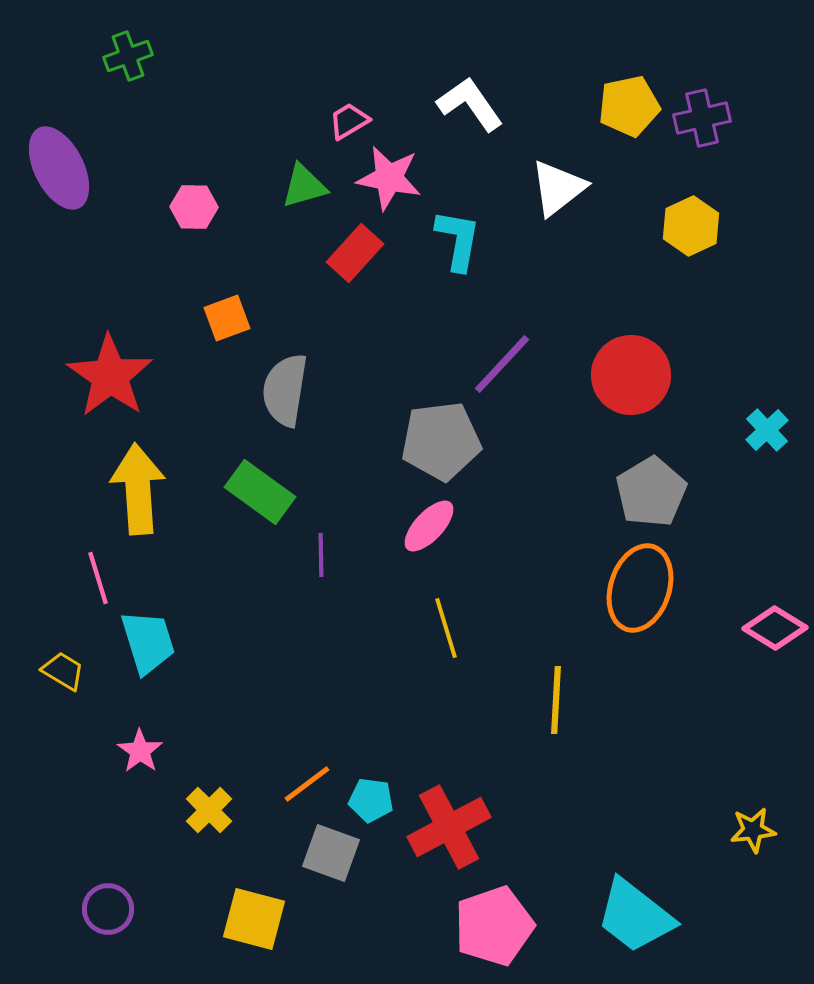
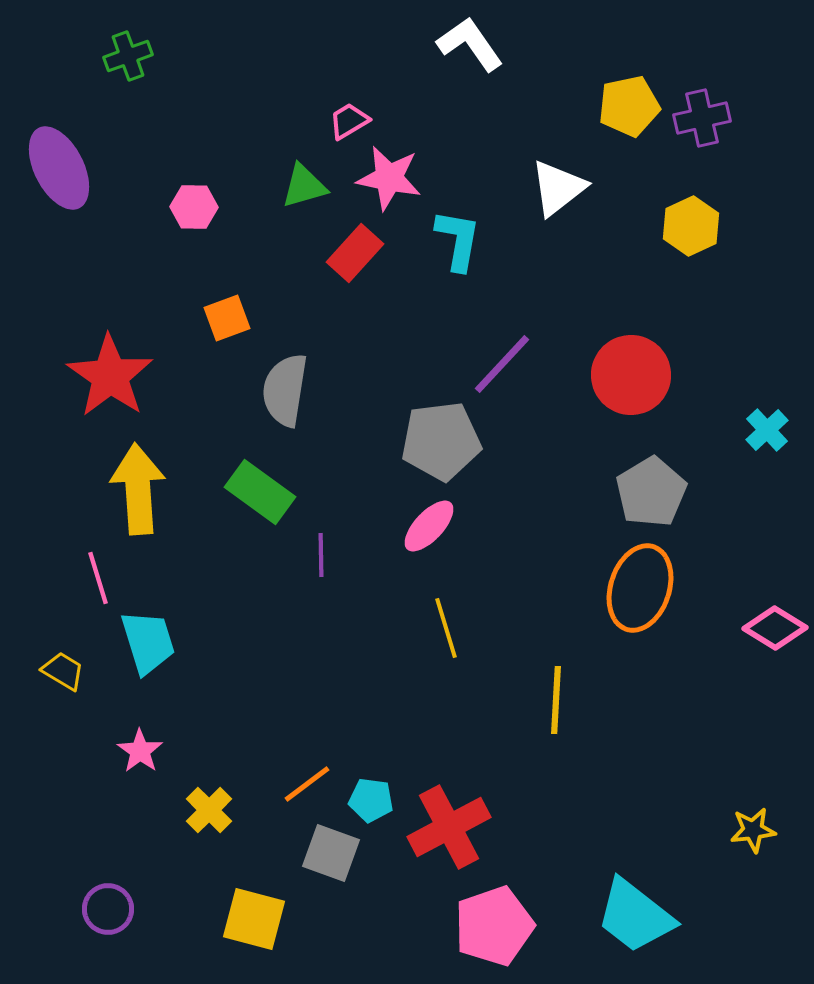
white L-shape at (470, 104): moved 60 px up
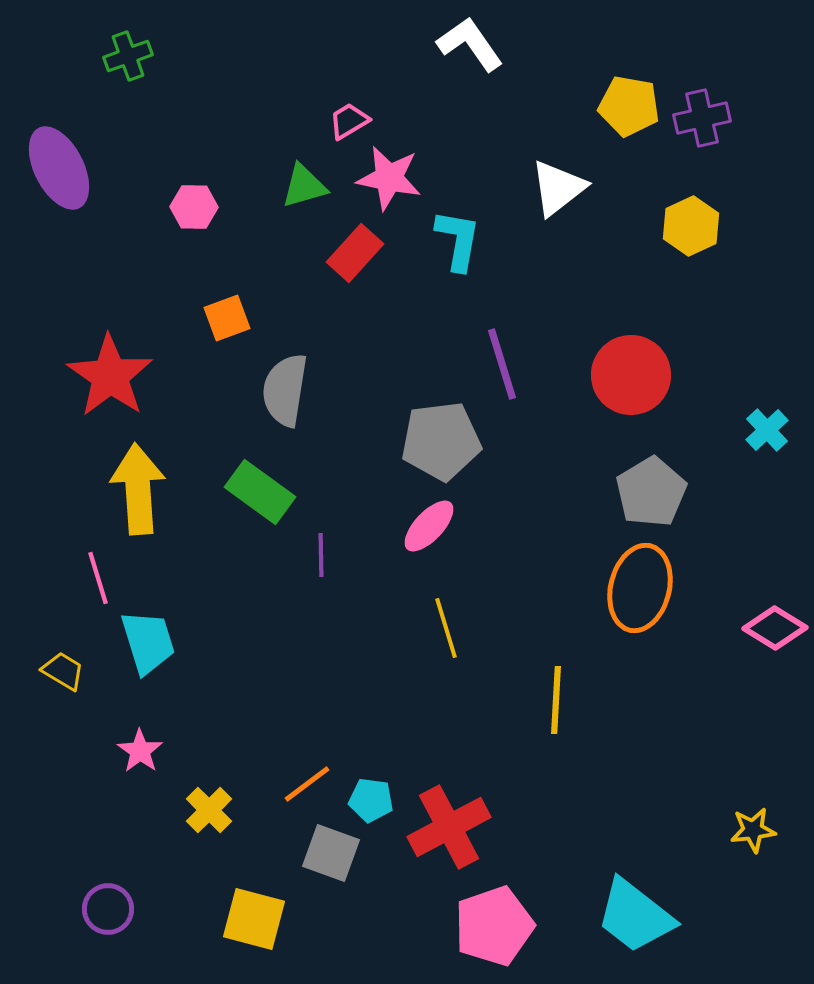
yellow pentagon at (629, 106): rotated 22 degrees clockwise
purple line at (502, 364): rotated 60 degrees counterclockwise
orange ellipse at (640, 588): rotated 4 degrees counterclockwise
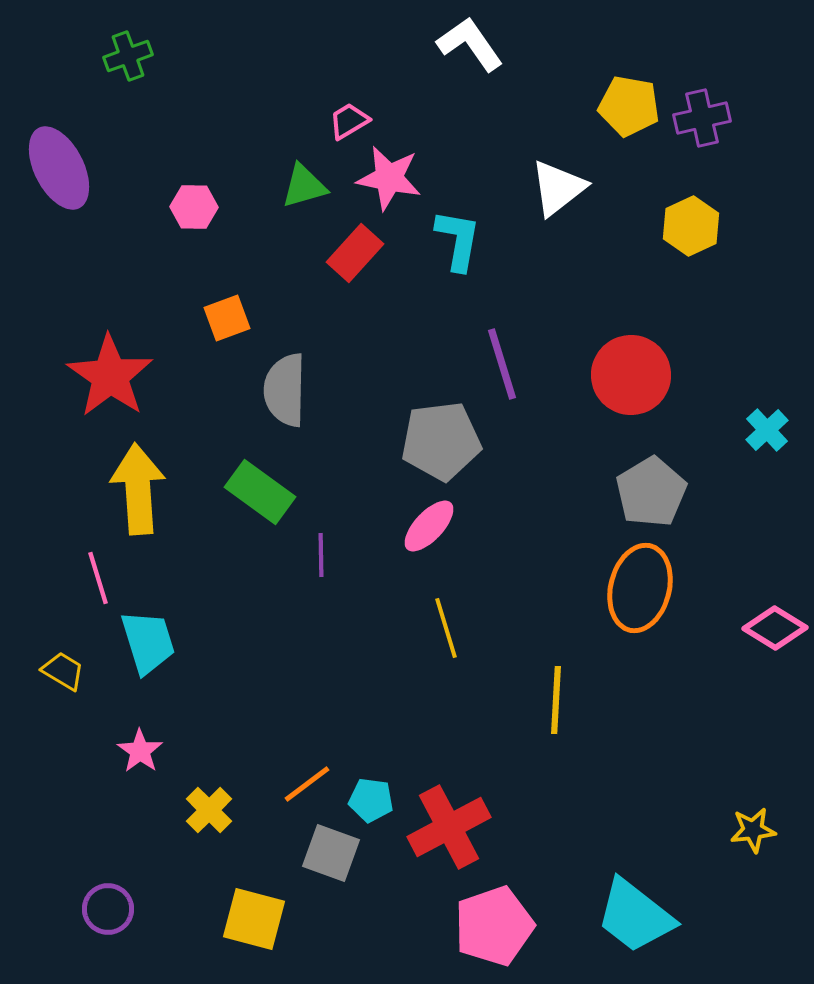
gray semicircle at (285, 390): rotated 8 degrees counterclockwise
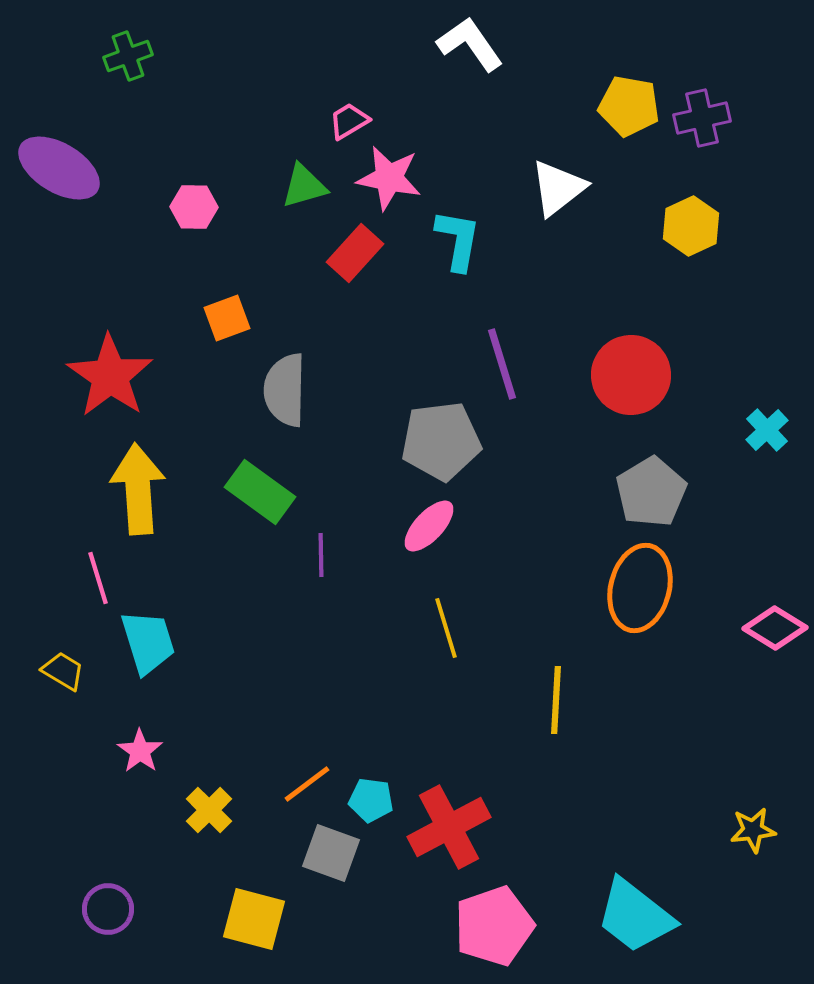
purple ellipse at (59, 168): rotated 32 degrees counterclockwise
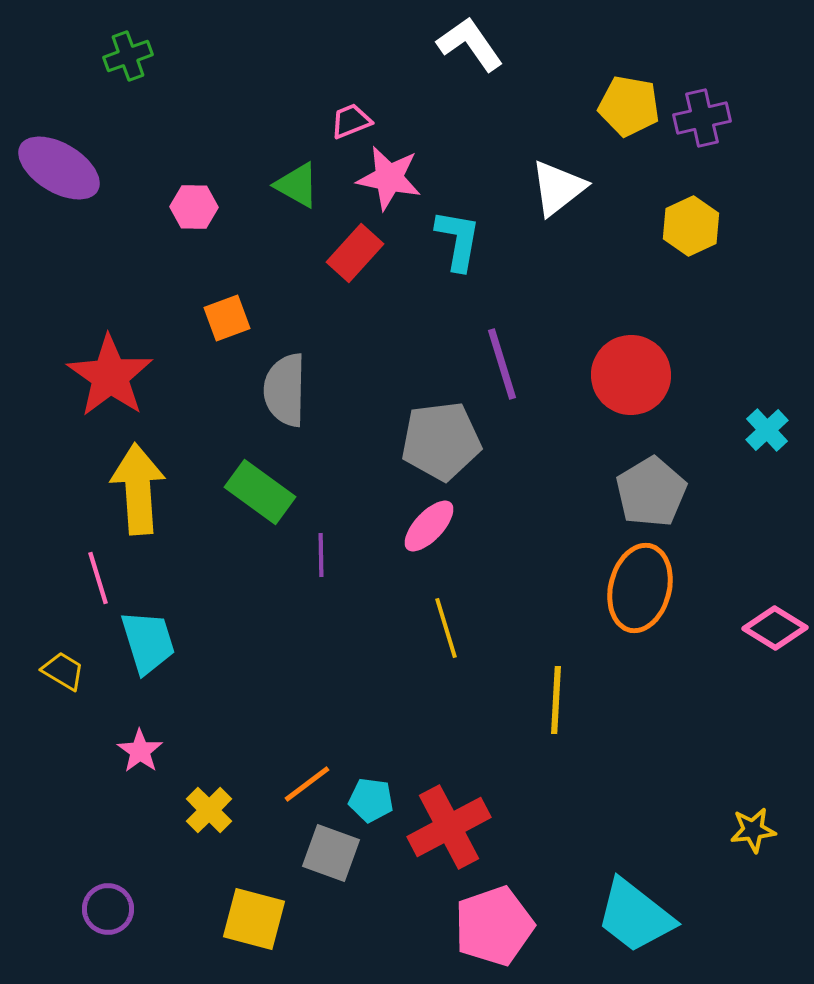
pink trapezoid at (349, 121): moved 2 px right; rotated 9 degrees clockwise
green triangle at (304, 186): moved 7 px left, 1 px up; rotated 45 degrees clockwise
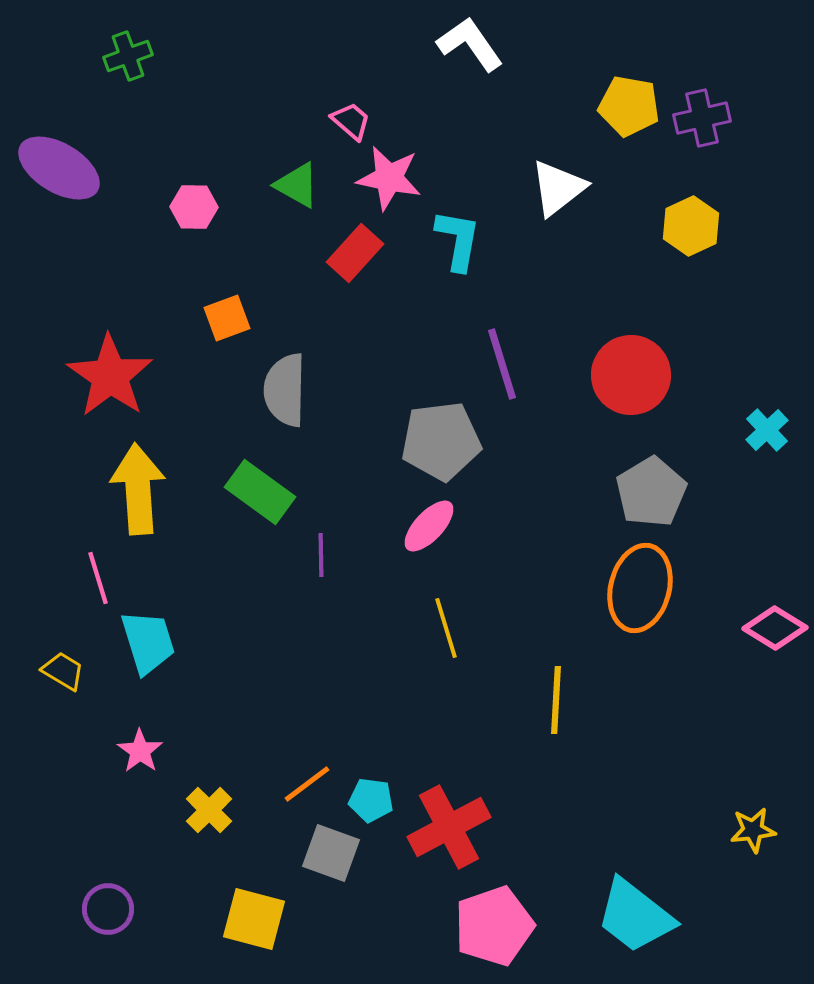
pink trapezoid at (351, 121): rotated 63 degrees clockwise
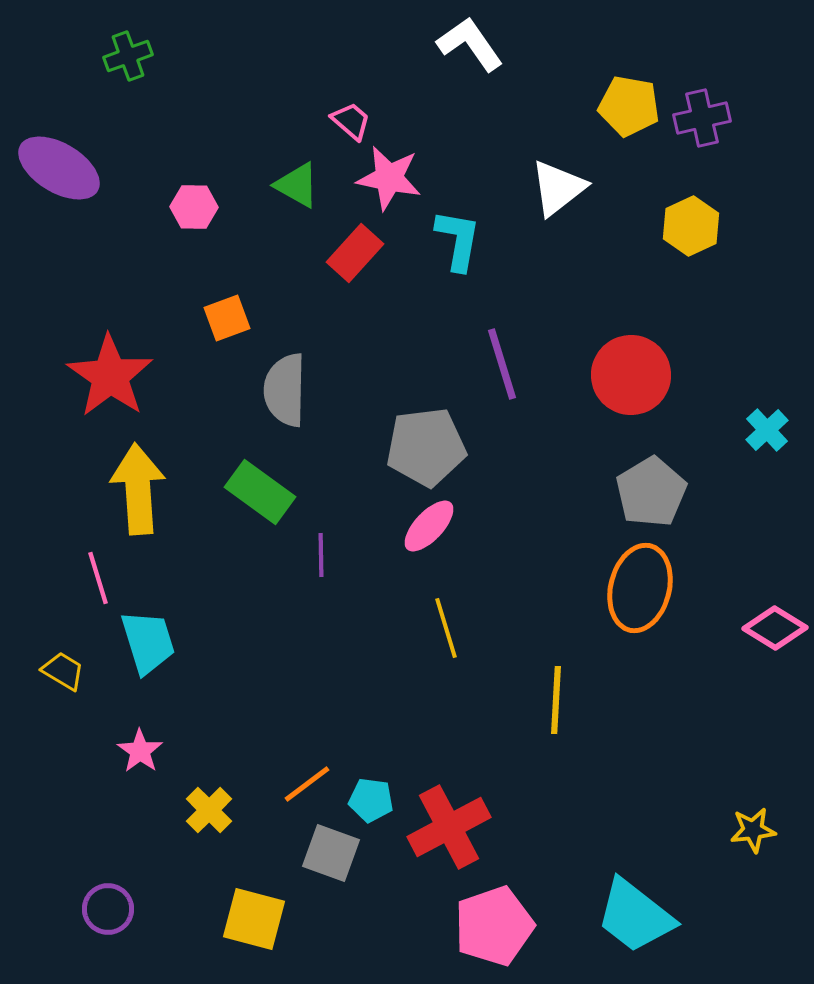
gray pentagon at (441, 441): moved 15 px left, 6 px down
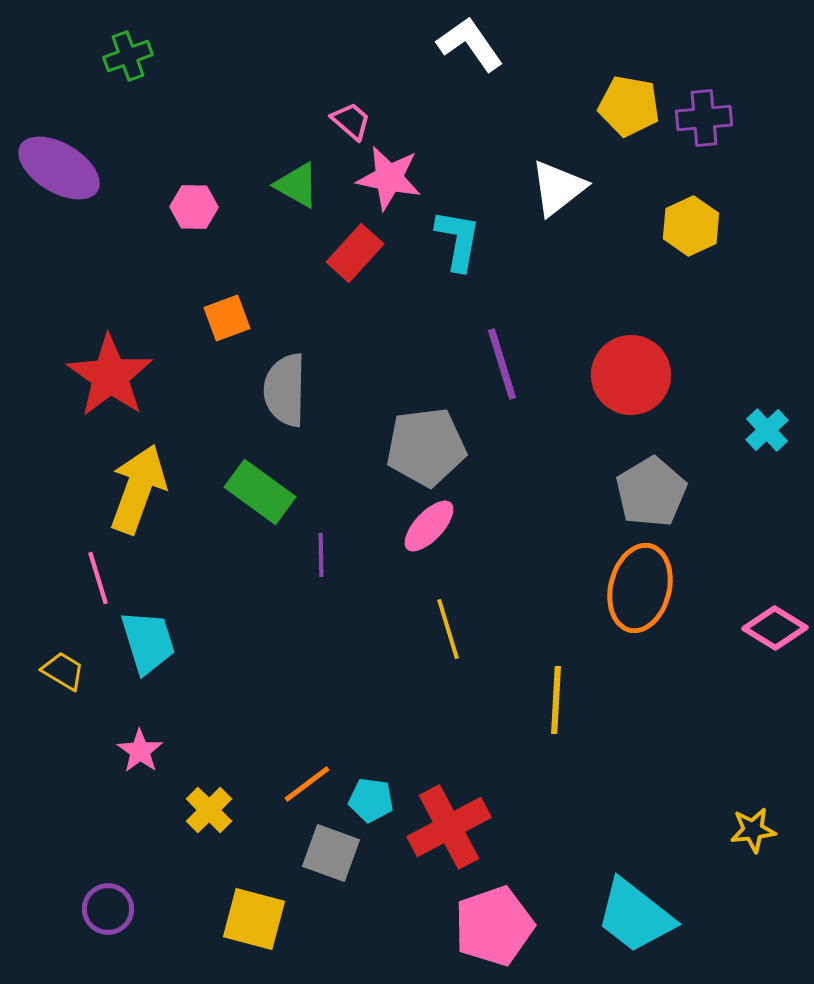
purple cross at (702, 118): moved 2 px right; rotated 8 degrees clockwise
yellow arrow at (138, 489): rotated 24 degrees clockwise
yellow line at (446, 628): moved 2 px right, 1 px down
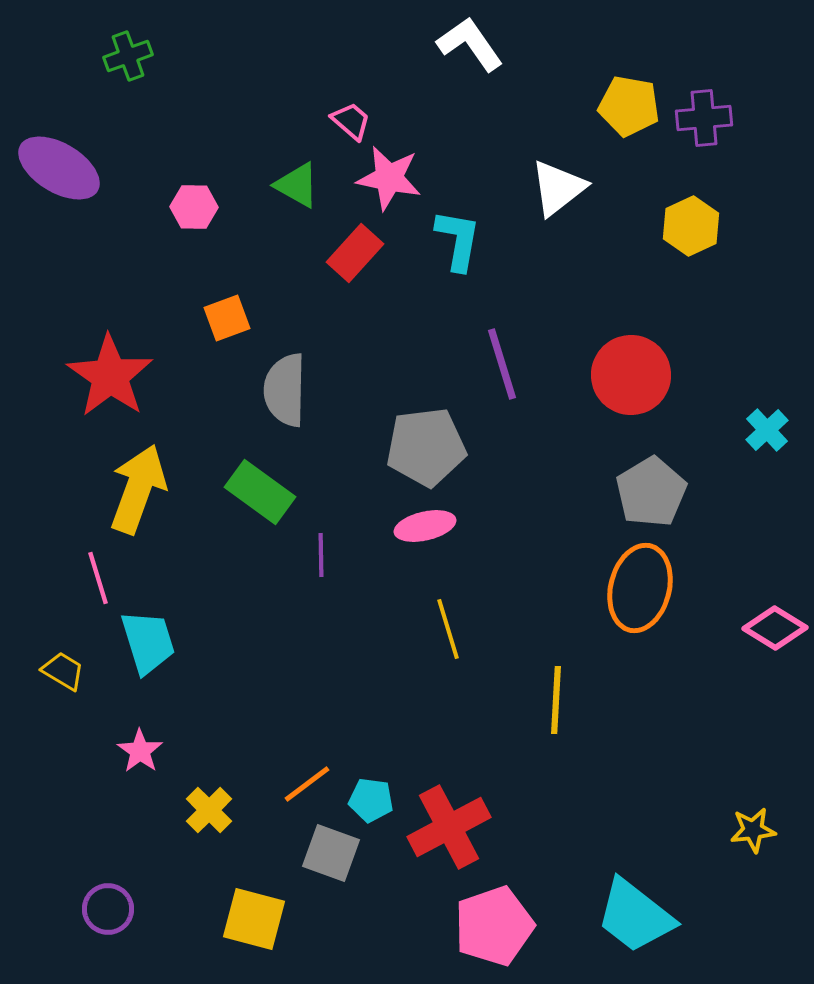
pink ellipse at (429, 526): moved 4 px left; rotated 34 degrees clockwise
